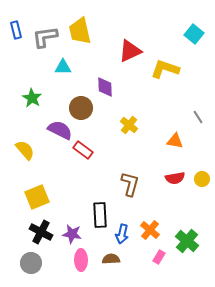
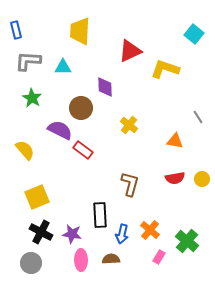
yellow trapezoid: rotated 16 degrees clockwise
gray L-shape: moved 17 px left, 24 px down; rotated 12 degrees clockwise
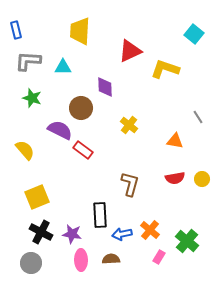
green star: rotated 12 degrees counterclockwise
blue arrow: rotated 66 degrees clockwise
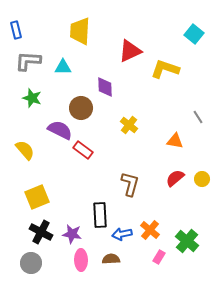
red semicircle: rotated 150 degrees clockwise
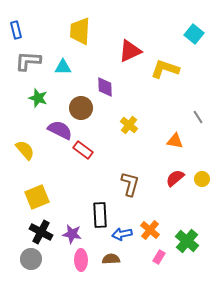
green star: moved 6 px right
gray circle: moved 4 px up
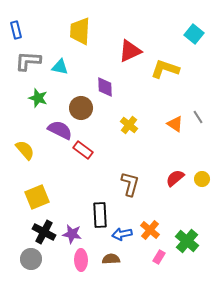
cyan triangle: moved 3 px left; rotated 12 degrees clockwise
orange triangle: moved 17 px up; rotated 24 degrees clockwise
black cross: moved 3 px right
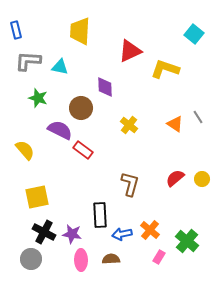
yellow square: rotated 10 degrees clockwise
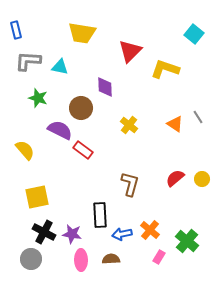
yellow trapezoid: moved 2 px right, 2 px down; rotated 84 degrees counterclockwise
red triangle: rotated 20 degrees counterclockwise
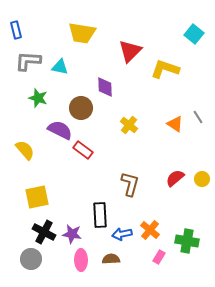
green cross: rotated 30 degrees counterclockwise
